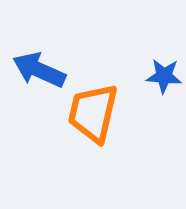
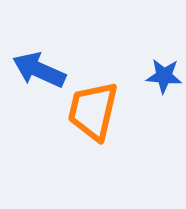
orange trapezoid: moved 2 px up
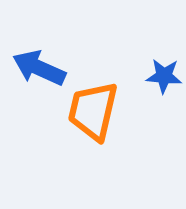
blue arrow: moved 2 px up
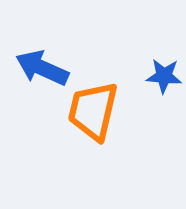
blue arrow: moved 3 px right
